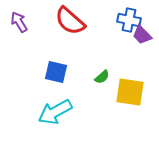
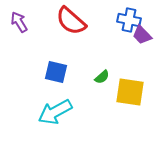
red semicircle: moved 1 px right
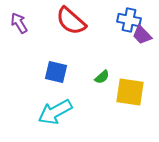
purple arrow: moved 1 px down
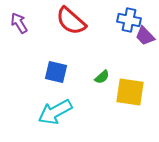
purple trapezoid: moved 3 px right, 1 px down
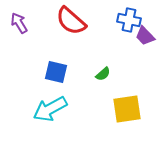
green semicircle: moved 1 px right, 3 px up
yellow square: moved 3 px left, 17 px down; rotated 16 degrees counterclockwise
cyan arrow: moved 5 px left, 3 px up
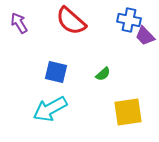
yellow square: moved 1 px right, 3 px down
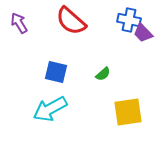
purple trapezoid: moved 2 px left, 3 px up
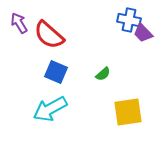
red semicircle: moved 22 px left, 14 px down
blue square: rotated 10 degrees clockwise
